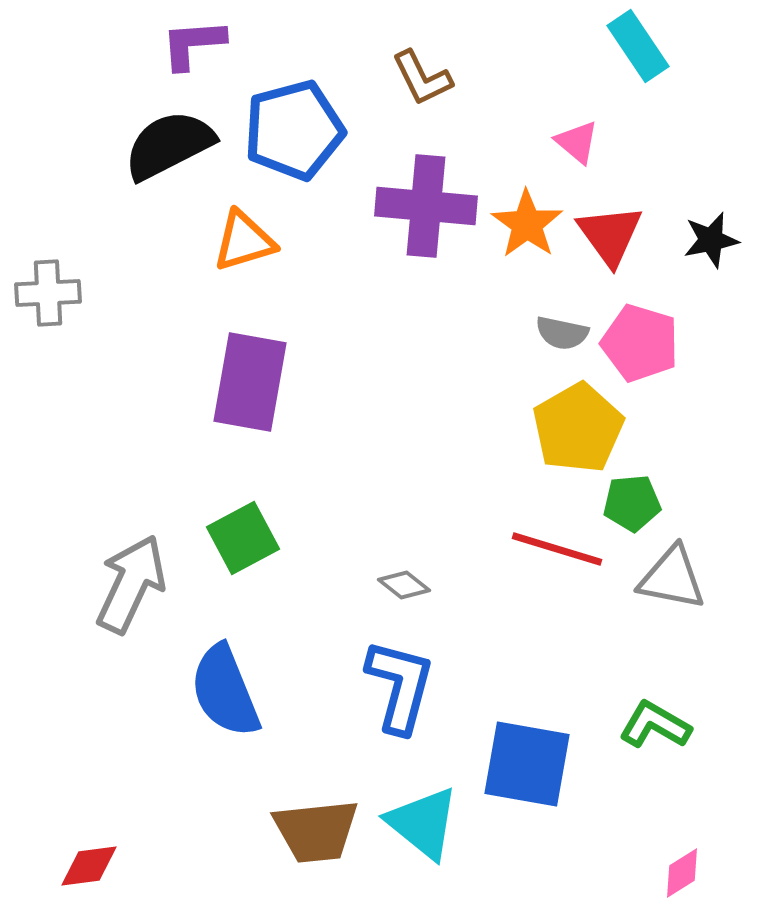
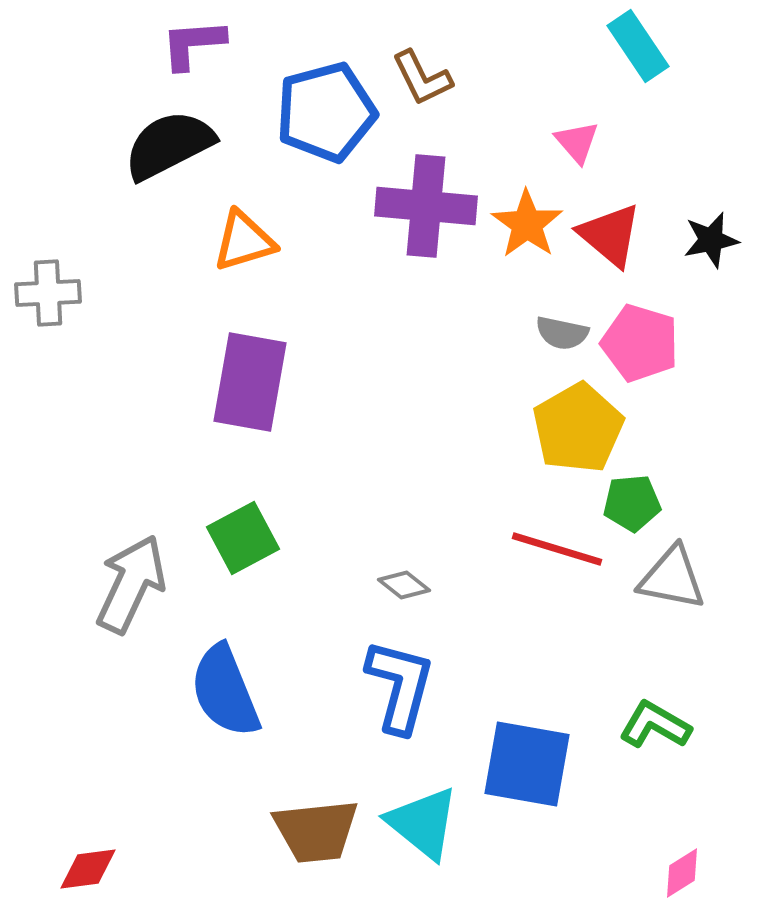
blue pentagon: moved 32 px right, 18 px up
pink triangle: rotated 9 degrees clockwise
red triangle: rotated 14 degrees counterclockwise
red diamond: moved 1 px left, 3 px down
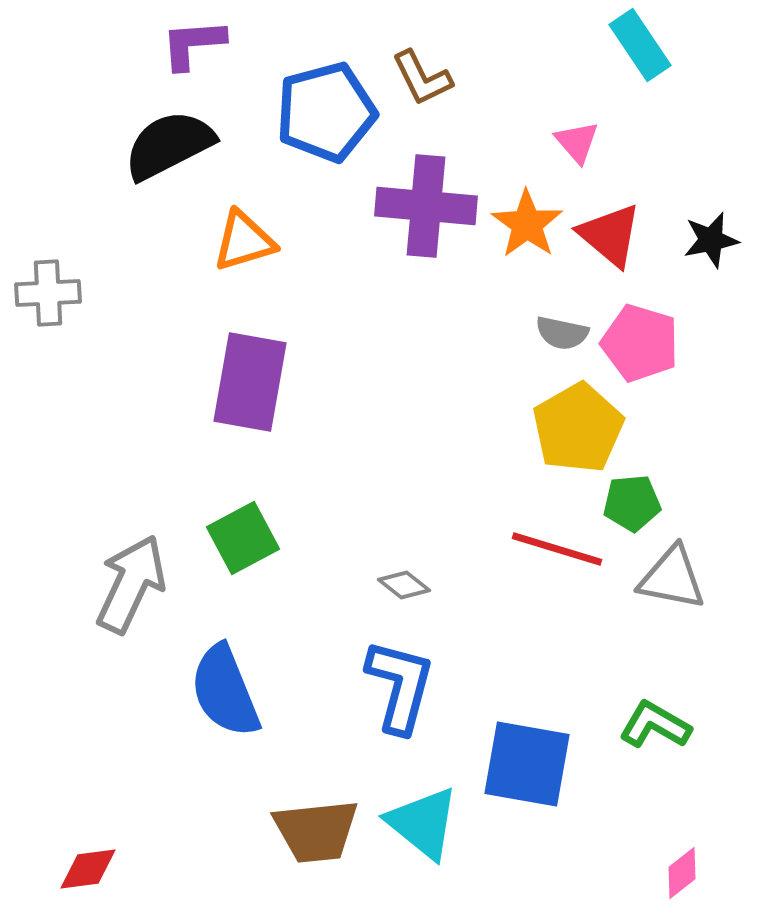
cyan rectangle: moved 2 px right, 1 px up
pink diamond: rotated 6 degrees counterclockwise
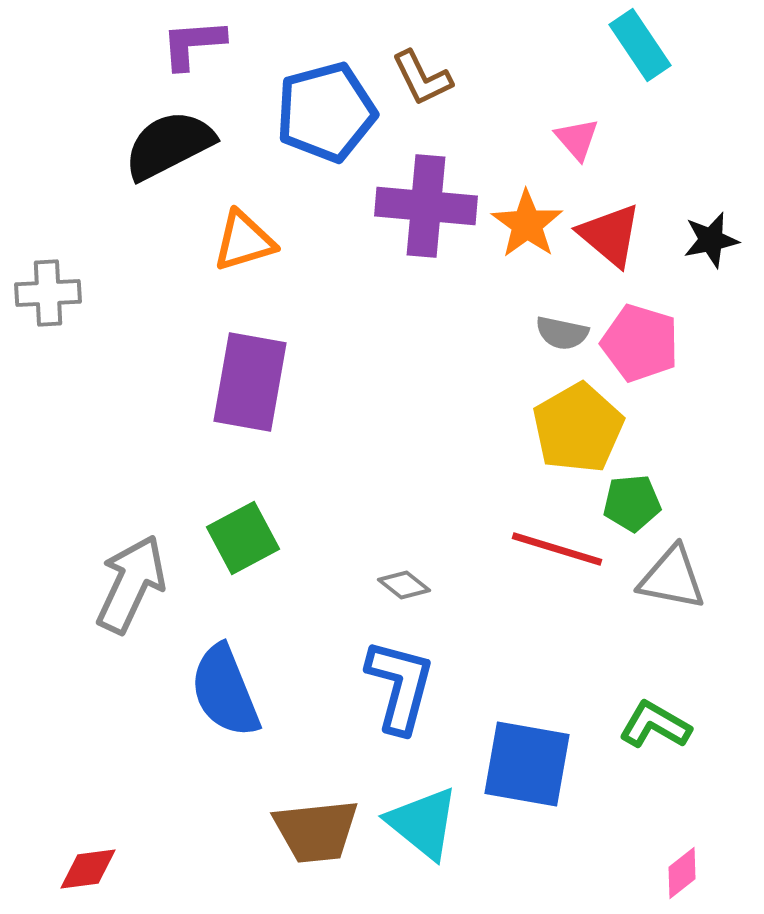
pink triangle: moved 3 px up
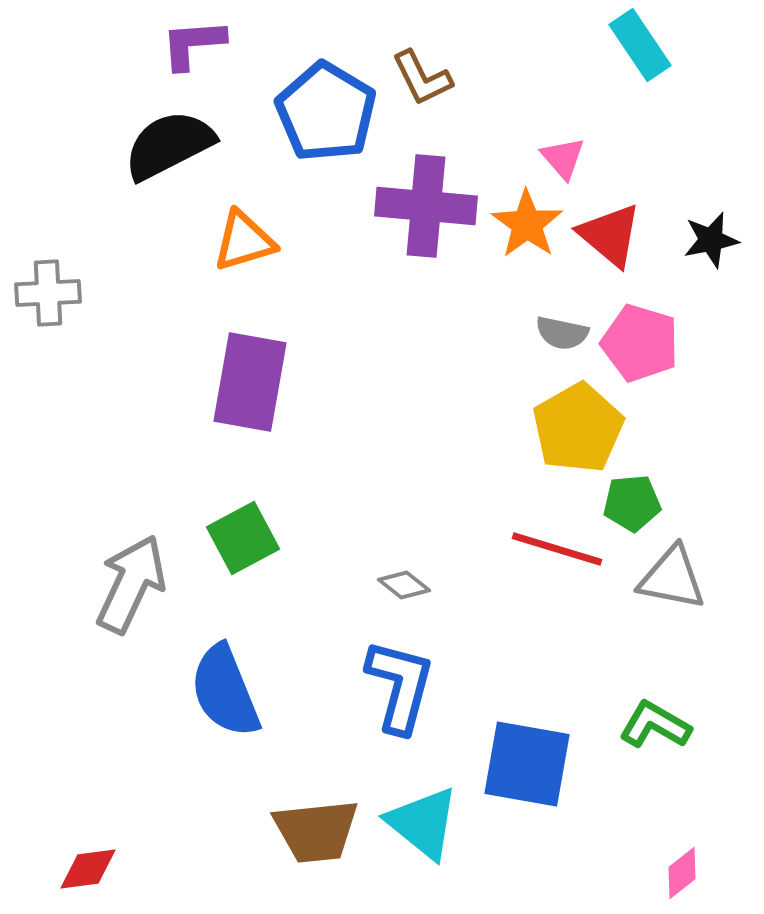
blue pentagon: rotated 26 degrees counterclockwise
pink triangle: moved 14 px left, 19 px down
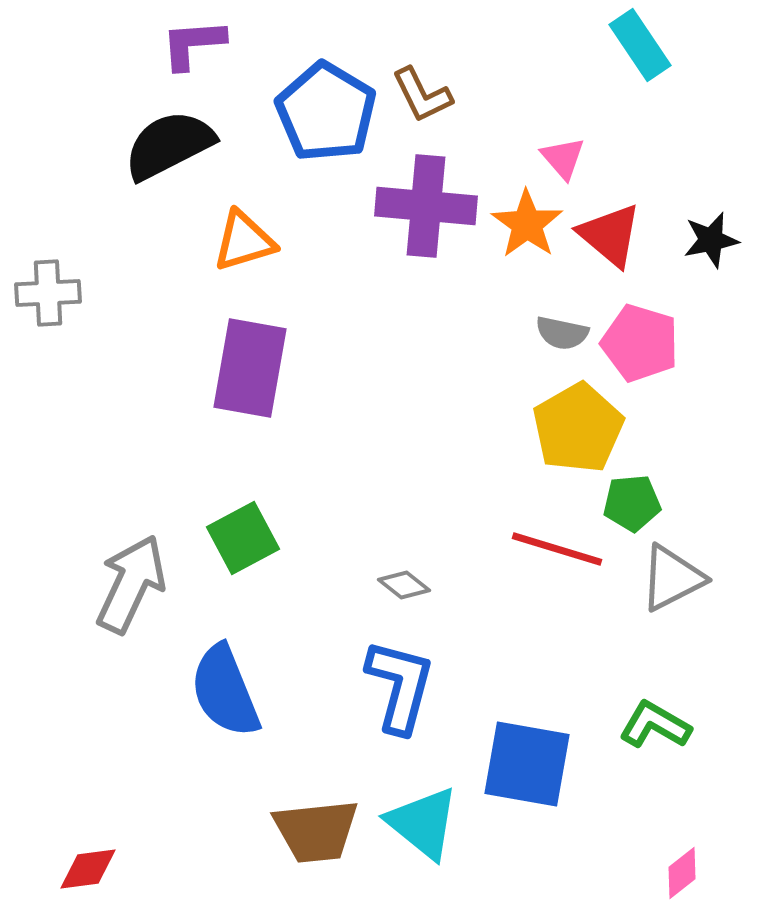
brown L-shape: moved 17 px down
purple rectangle: moved 14 px up
gray triangle: rotated 38 degrees counterclockwise
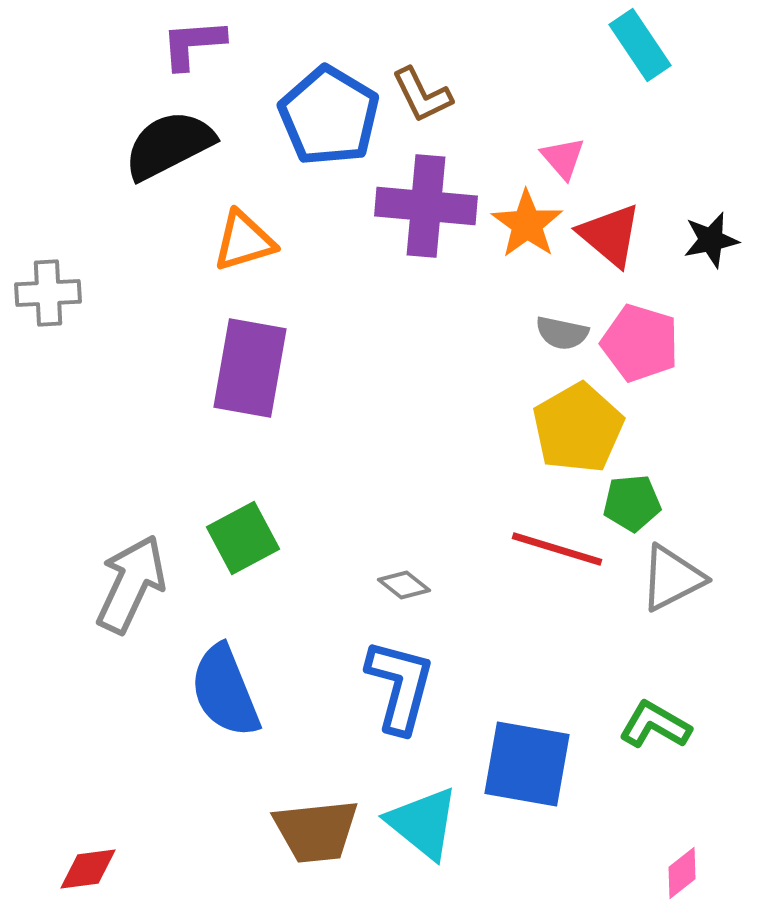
blue pentagon: moved 3 px right, 4 px down
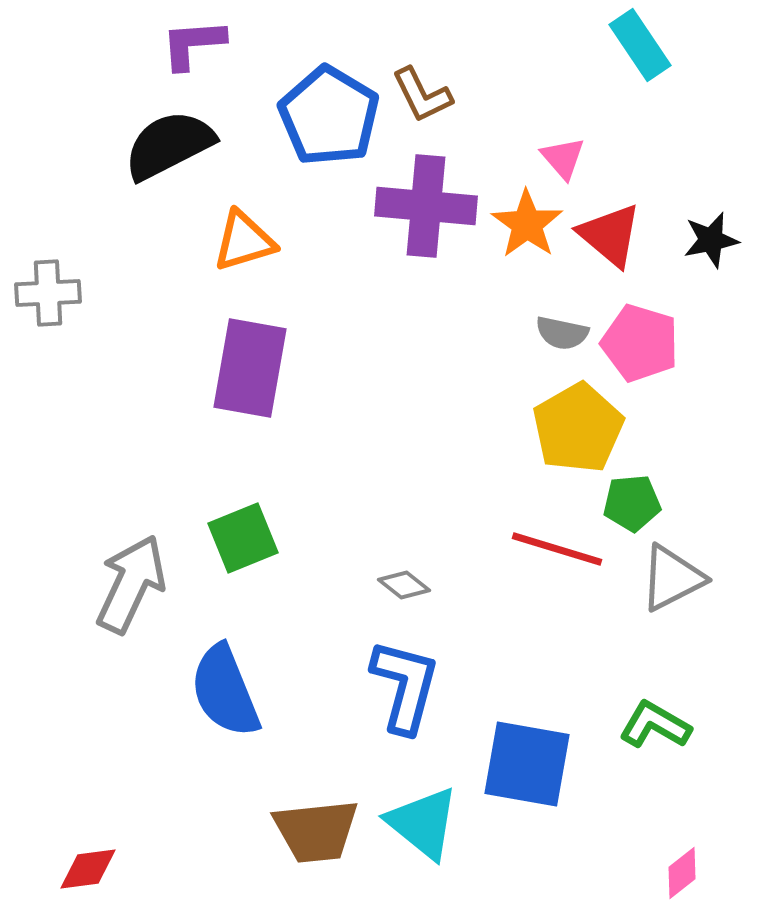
green square: rotated 6 degrees clockwise
blue L-shape: moved 5 px right
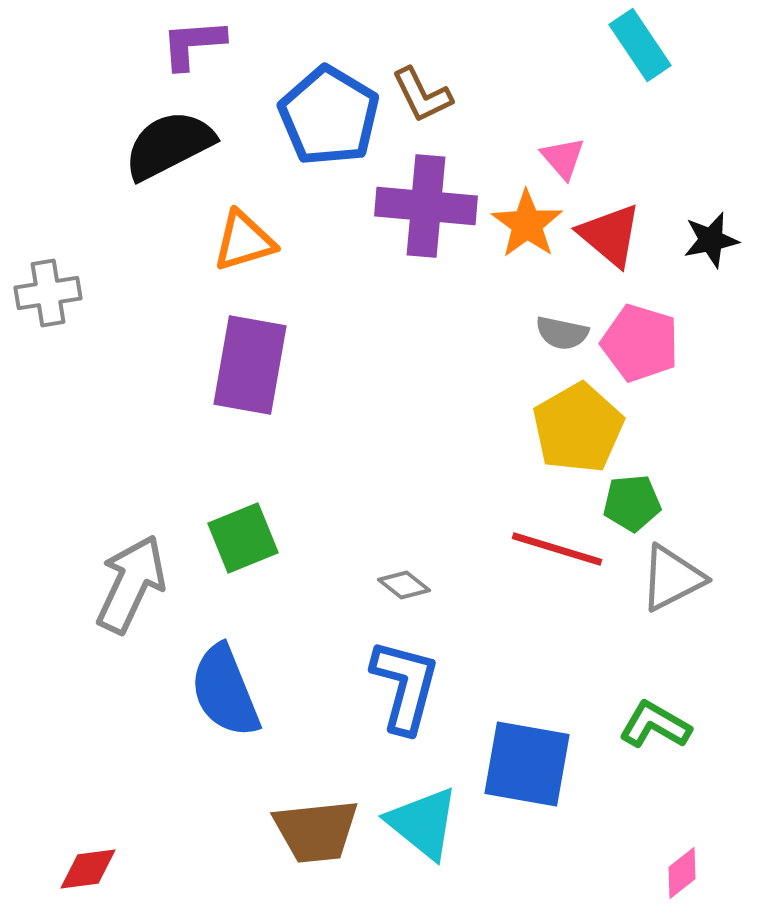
gray cross: rotated 6 degrees counterclockwise
purple rectangle: moved 3 px up
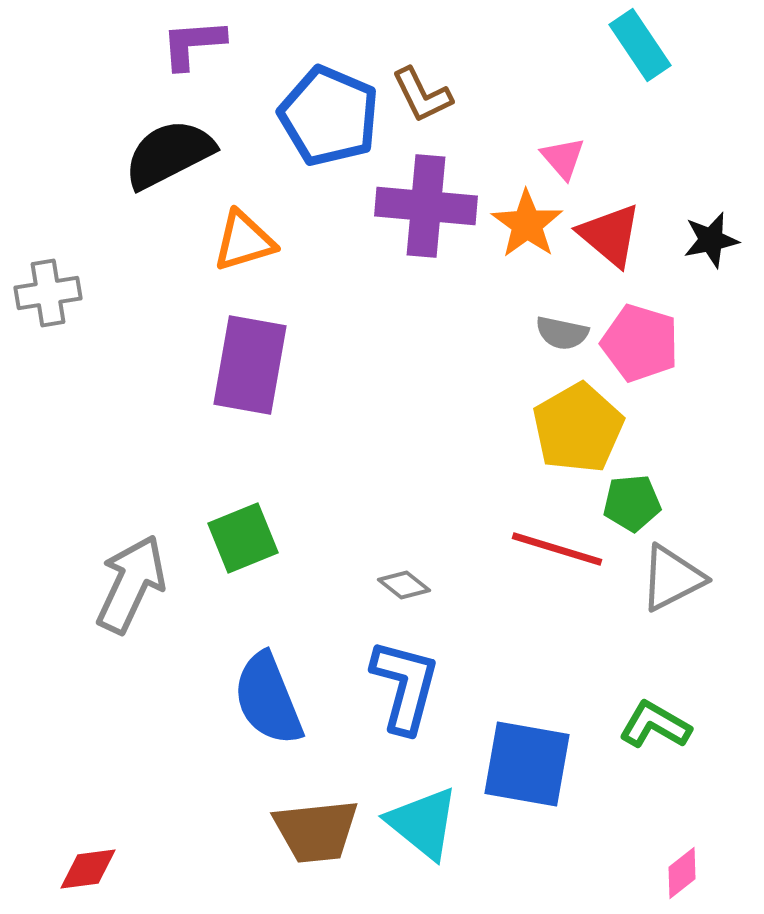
blue pentagon: rotated 8 degrees counterclockwise
black semicircle: moved 9 px down
blue semicircle: moved 43 px right, 8 px down
